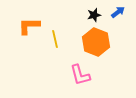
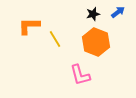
black star: moved 1 px left, 1 px up
yellow line: rotated 18 degrees counterclockwise
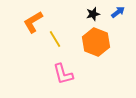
orange L-shape: moved 4 px right, 4 px up; rotated 30 degrees counterclockwise
pink L-shape: moved 17 px left, 1 px up
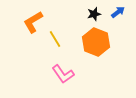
black star: moved 1 px right
pink L-shape: rotated 20 degrees counterclockwise
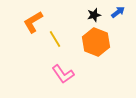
black star: moved 1 px down
